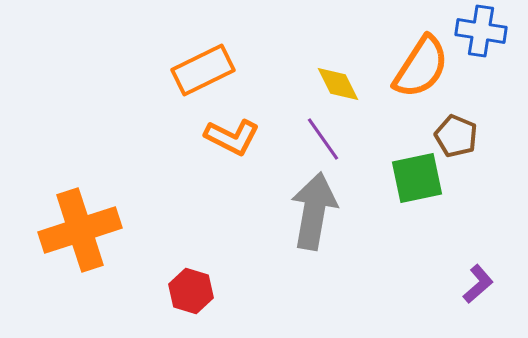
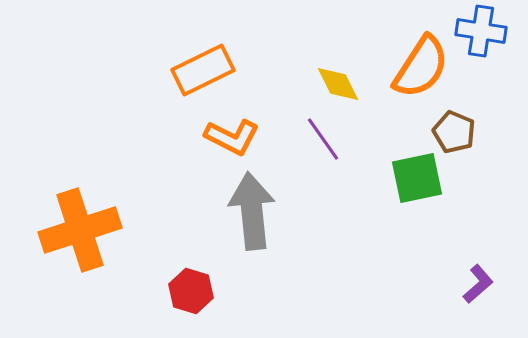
brown pentagon: moved 2 px left, 4 px up
gray arrow: moved 62 px left; rotated 16 degrees counterclockwise
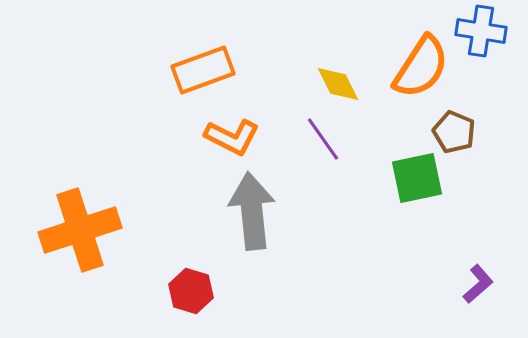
orange rectangle: rotated 6 degrees clockwise
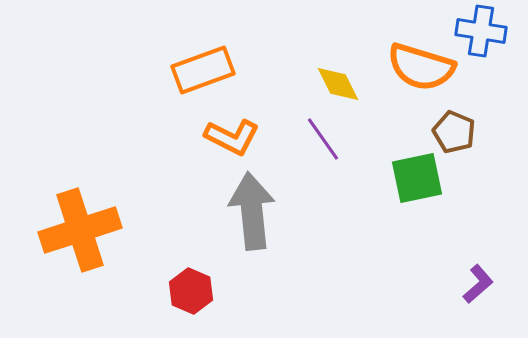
orange semicircle: rotated 74 degrees clockwise
red hexagon: rotated 6 degrees clockwise
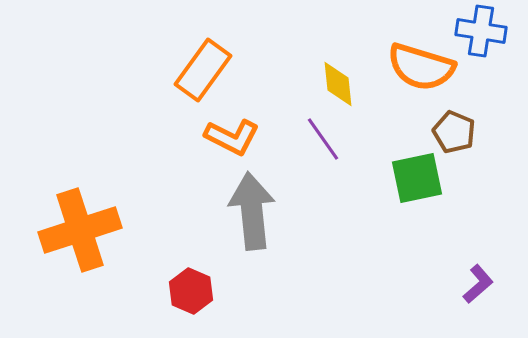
orange rectangle: rotated 34 degrees counterclockwise
yellow diamond: rotated 21 degrees clockwise
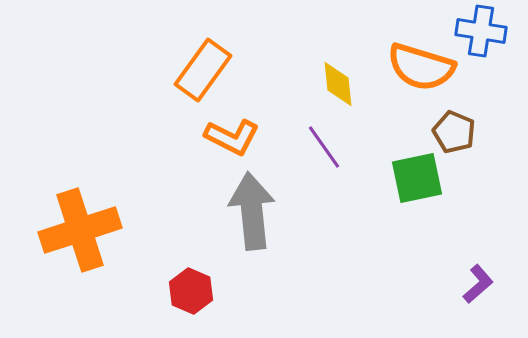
purple line: moved 1 px right, 8 px down
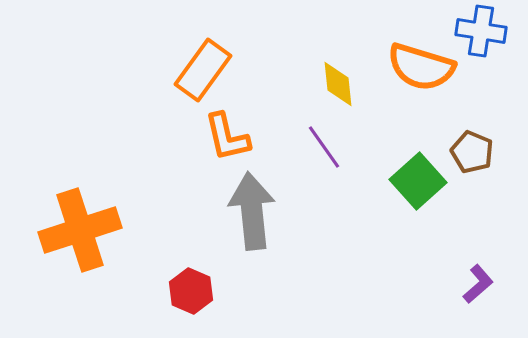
brown pentagon: moved 18 px right, 20 px down
orange L-shape: moved 5 px left; rotated 50 degrees clockwise
green square: moved 1 px right, 3 px down; rotated 30 degrees counterclockwise
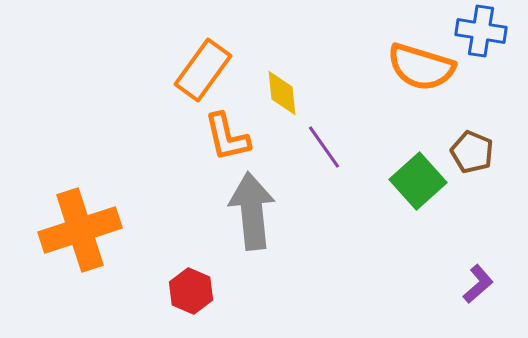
yellow diamond: moved 56 px left, 9 px down
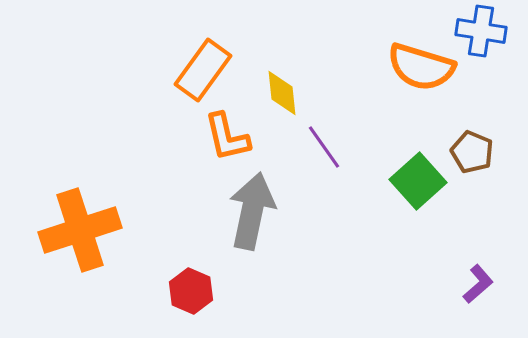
gray arrow: rotated 18 degrees clockwise
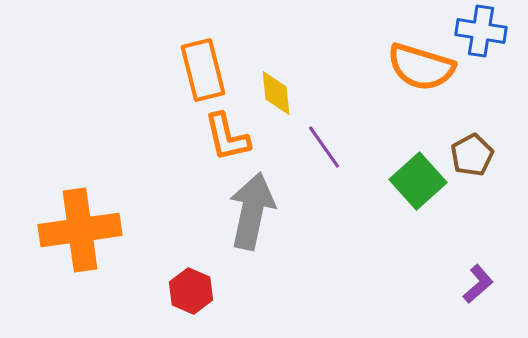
orange rectangle: rotated 50 degrees counterclockwise
yellow diamond: moved 6 px left
brown pentagon: moved 3 px down; rotated 21 degrees clockwise
orange cross: rotated 10 degrees clockwise
